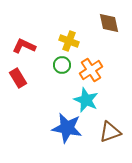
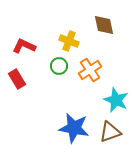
brown diamond: moved 5 px left, 2 px down
green circle: moved 3 px left, 1 px down
orange cross: moved 1 px left
red rectangle: moved 1 px left, 1 px down
cyan star: moved 30 px right
blue star: moved 7 px right
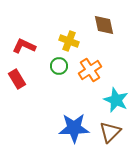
blue star: rotated 12 degrees counterclockwise
brown triangle: rotated 25 degrees counterclockwise
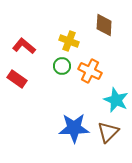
brown diamond: rotated 15 degrees clockwise
red L-shape: rotated 15 degrees clockwise
green circle: moved 3 px right
orange cross: moved 1 px down; rotated 30 degrees counterclockwise
red rectangle: rotated 24 degrees counterclockwise
brown triangle: moved 2 px left
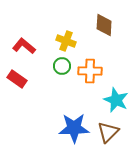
yellow cross: moved 3 px left
orange cross: rotated 25 degrees counterclockwise
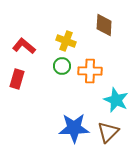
red rectangle: rotated 72 degrees clockwise
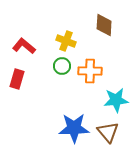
cyan star: rotated 30 degrees counterclockwise
brown triangle: rotated 25 degrees counterclockwise
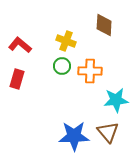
red L-shape: moved 4 px left, 1 px up
blue star: moved 8 px down
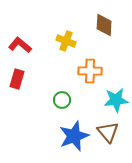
green circle: moved 34 px down
blue star: rotated 20 degrees counterclockwise
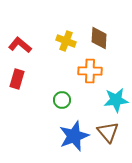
brown diamond: moved 5 px left, 13 px down
